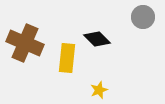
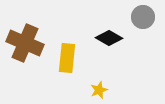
black diamond: moved 12 px right, 1 px up; rotated 16 degrees counterclockwise
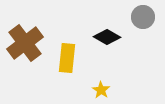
black diamond: moved 2 px left, 1 px up
brown cross: rotated 30 degrees clockwise
yellow star: moved 2 px right; rotated 18 degrees counterclockwise
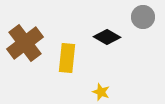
yellow star: moved 2 px down; rotated 12 degrees counterclockwise
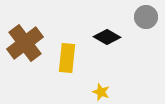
gray circle: moved 3 px right
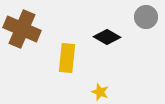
brown cross: moved 3 px left, 14 px up; rotated 30 degrees counterclockwise
yellow star: moved 1 px left
